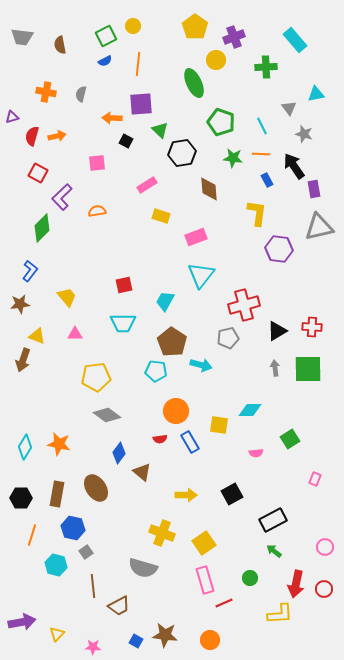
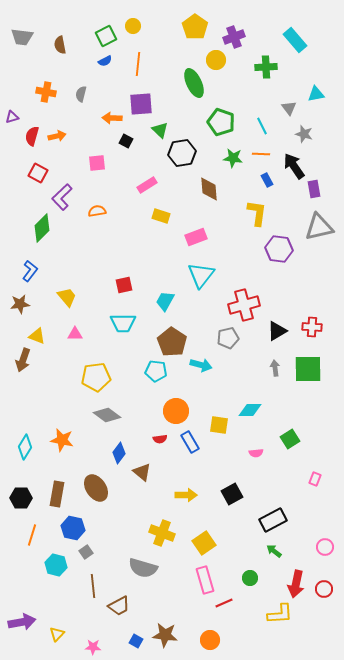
orange star at (59, 444): moved 3 px right, 4 px up
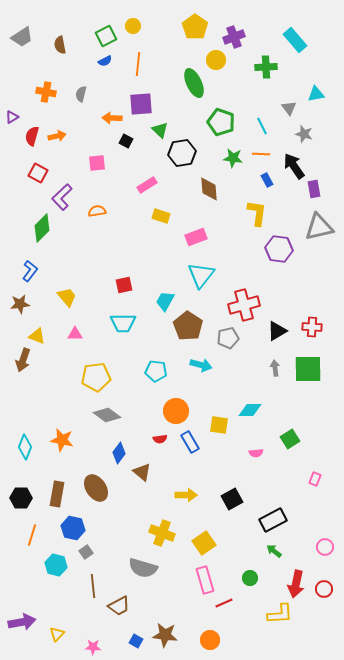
gray trapezoid at (22, 37): rotated 40 degrees counterclockwise
purple triangle at (12, 117): rotated 16 degrees counterclockwise
brown pentagon at (172, 342): moved 16 px right, 16 px up
cyan diamond at (25, 447): rotated 10 degrees counterclockwise
black square at (232, 494): moved 5 px down
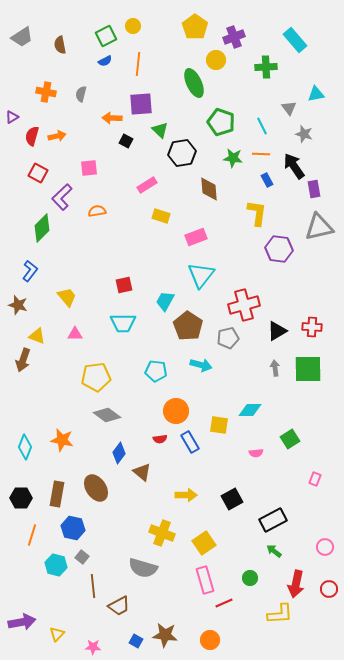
pink square at (97, 163): moved 8 px left, 5 px down
brown star at (20, 304): moved 2 px left, 1 px down; rotated 24 degrees clockwise
gray square at (86, 552): moved 4 px left, 5 px down; rotated 16 degrees counterclockwise
red circle at (324, 589): moved 5 px right
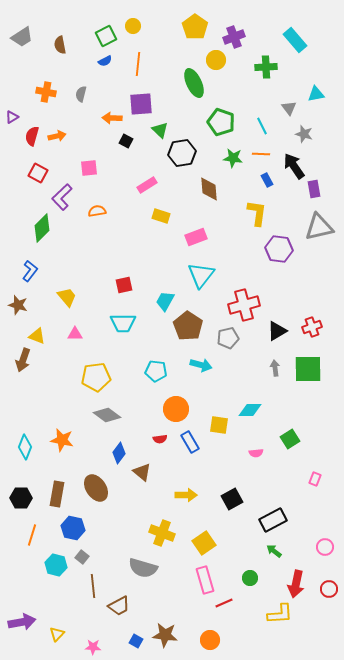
red cross at (312, 327): rotated 24 degrees counterclockwise
orange circle at (176, 411): moved 2 px up
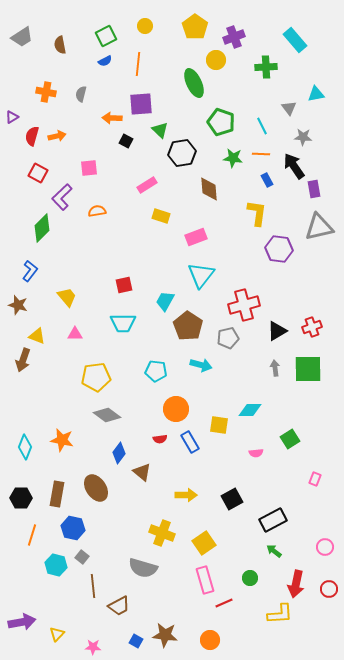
yellow circle at (133, 26): moved 12 px right
gray star at (304, 134): moved 1 px left, 3 px down; rotated 12 degrees counterclockwise
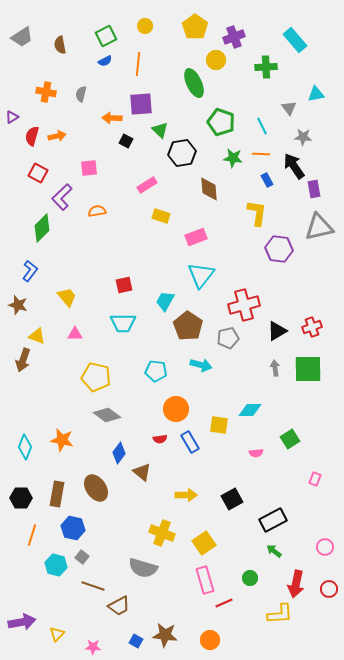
yellow pentagon at (96, 377): rotated 20 degrees clockwise
brown line at (93, 586): rotated 65 degrees counterclockwise
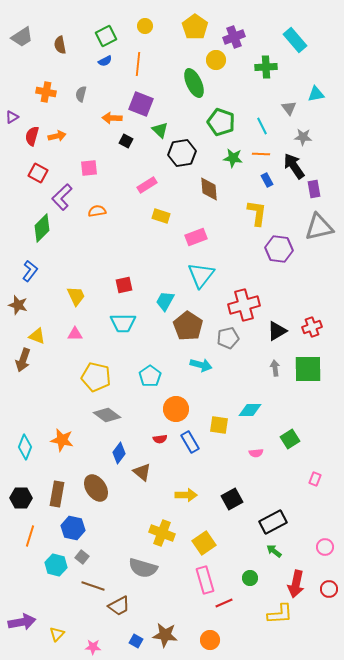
purple square at (141, 104): rotated 25 degrees clockwise
yellow trapezoid at (67, 297): moved 9 px right, 1 px up; rotated 15 degrees clockwise
cyan pentagon at (156, 371): moved 6 px left, 5 px down; rotated 30 degrees clockwise
black rectangle at (273, 520): moved 2 px down
orange line at (32, 535): moved 2 px left, 1 px down
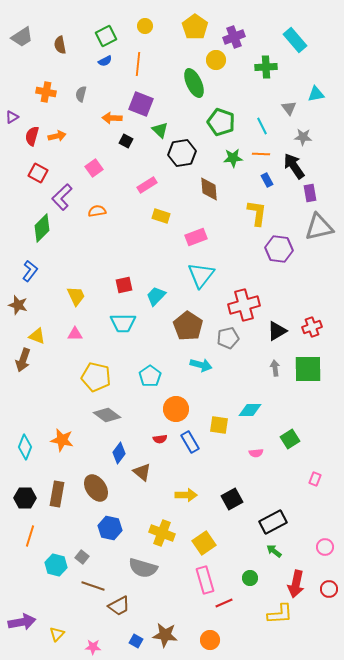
green star at (233, 158): rotated 12 degrees counterclockwise
pink square at (89, 168): moved 5 px right; rotated 30 degrees counterclockwise
purple rectangle at (314, 189): moved 4 px left, 4 px down
cyan trapezoid at (165, 301): moved 9 px left, 5 px up; rotated 15 degrees clockwise
black hexagon at (21, 498): moved 4 px right
blue hexagon at (73, 528): moved 37 px right
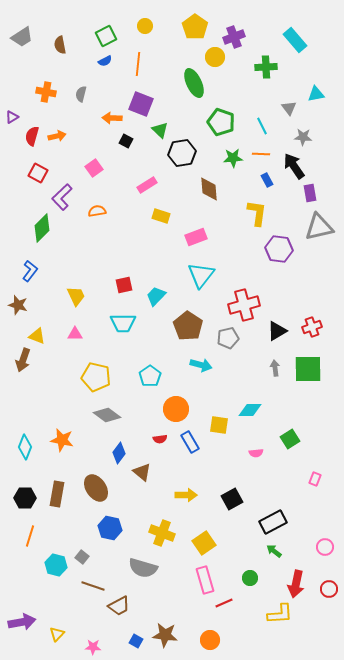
yellow circle at (216, 60): moved 1 px left, 3 px up
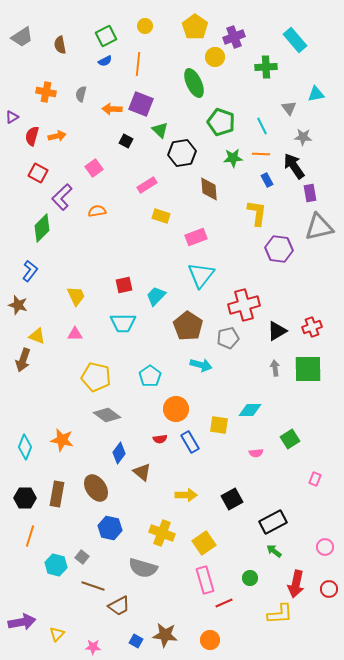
orange arrow at (112, 118): moved 9 px up
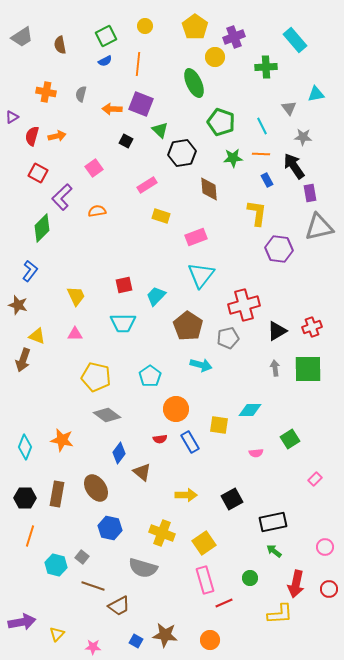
pink rectangle at (315, 479): rotated 24 degrees clockwise
black rectangle at (273, 522): rotated 16 degrees clockwise
